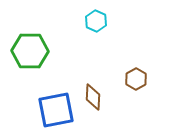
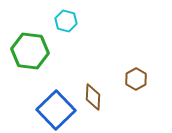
cyan hexagon: moved 30 px left; rotated 10 degrees counterclockwise
green hexagon: rotated 6 degrees clockwise
blue square: rotated 33 degrees counterclockwise
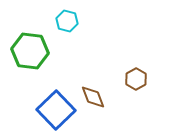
cyan hexagon: moved 1 px right
brown diamond: rotated 24 degrees counterclockwise
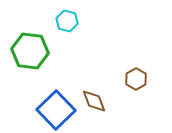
brown diamond: moved 1 px right, 4 px down
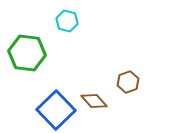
green hexagon: moved 3 px left, 2 px down
brown hexagon: moved 8 px left, 3 px down; rotated 10 degrees clockwise
brown diamond: rotated 20 degrees counterclockwise
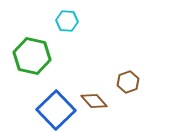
cyan hexagon: rotated 10 degrees counterclockwise
green hexagon: moved 5 px right, 3 px down; rotated 6 degrees clockwise
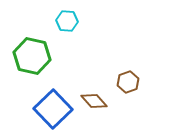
blue square: moved 3 px left, 1 px up
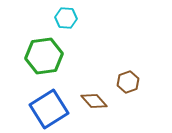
cyan hexagon: moved 1 px left, 3 px up
green hexagon: moved 12 px right; rotated 21 degrees counterclockwise
blue square: moved 4 px left; rotated 12 degrees clockwise
